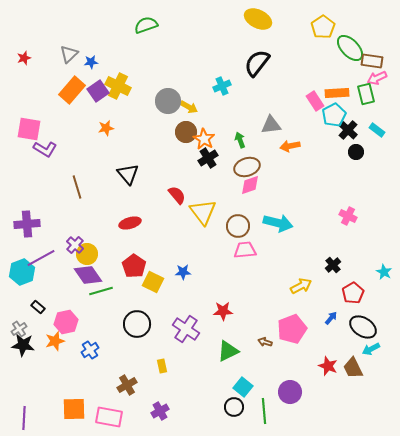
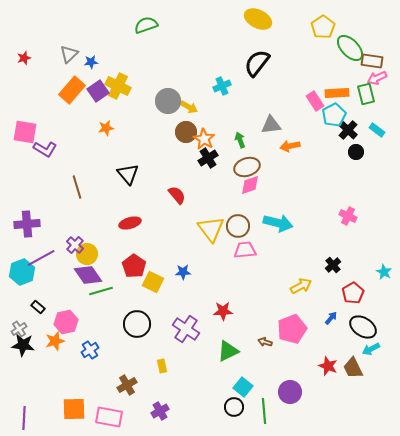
pink square at (29, 129): moved 4 px left, 3 px down
yellow triangle at (203, 212): moved 8 px right, 17 px down
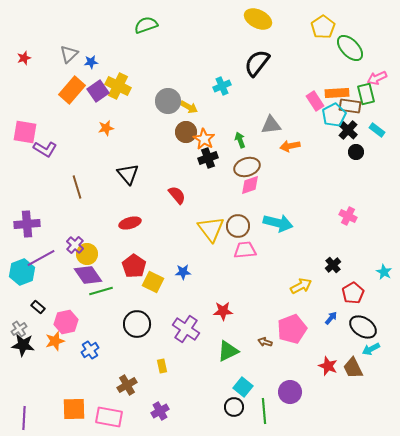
brown rectangle at (372, 61): moved 22 px left, 45 px down
black cross at (208, 158): rotated 12 degrees clockwise
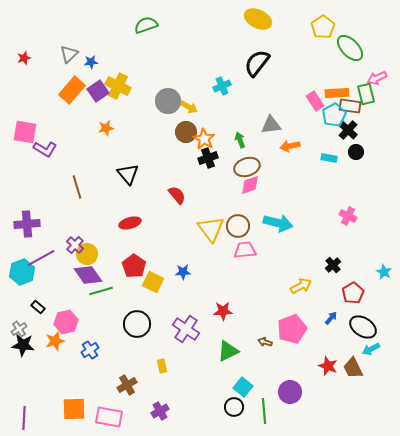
cyan rectangle at (377, 130): moved 48 px left, 28 px down; rotated 28 degrees counterclockwise
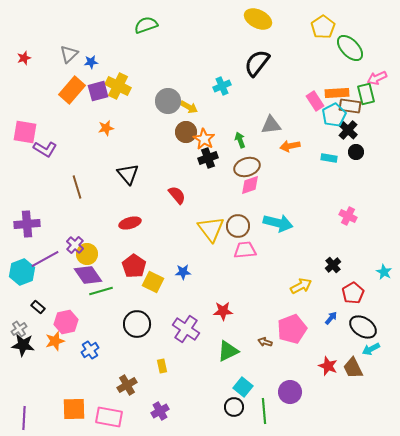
purple square at (98, 91): rotated 20 degrees clockwise
purple line at (41, 258): moved 4 px right, 1 px down
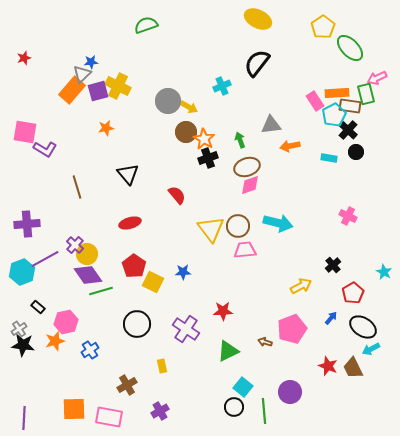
gray triangle at (69, 54): moved 13 px right, 20 px down
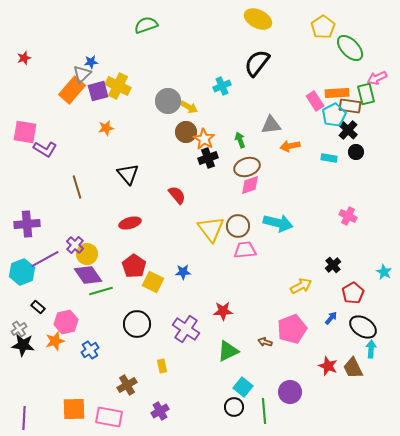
cyan arrow at (371, 349): rotated 120 degrees clockwise
